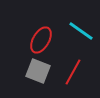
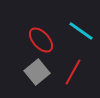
red ellipse: rotated 72 degrees counterclockwise
gray square: moved 1 px left, 1 px down; rotated 30 degrees clockwise
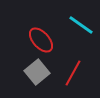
cyan line: moved 6 px up
red line: moved 1 px down
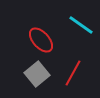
gray square: moved 2 px down
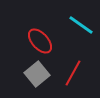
red ellipse: moved 1 px left, 1 px down
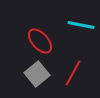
cyan line: rotated 24 degrees counterclockwise
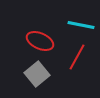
red ellipse: rotated 24 degrees counterclockwise
red line: moved 4 px right, 16 px up
